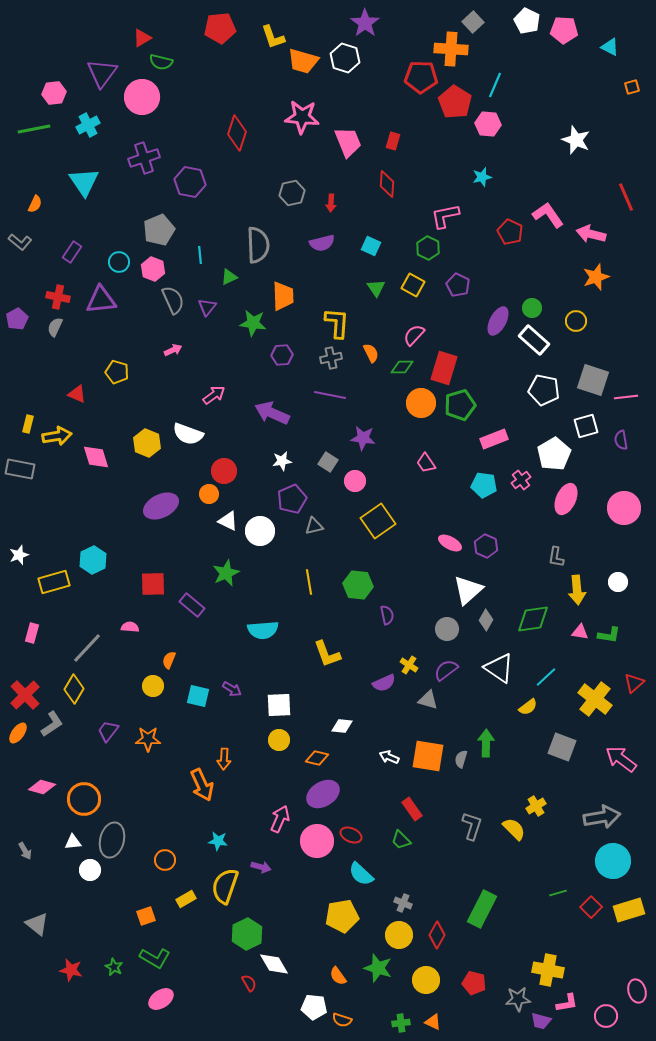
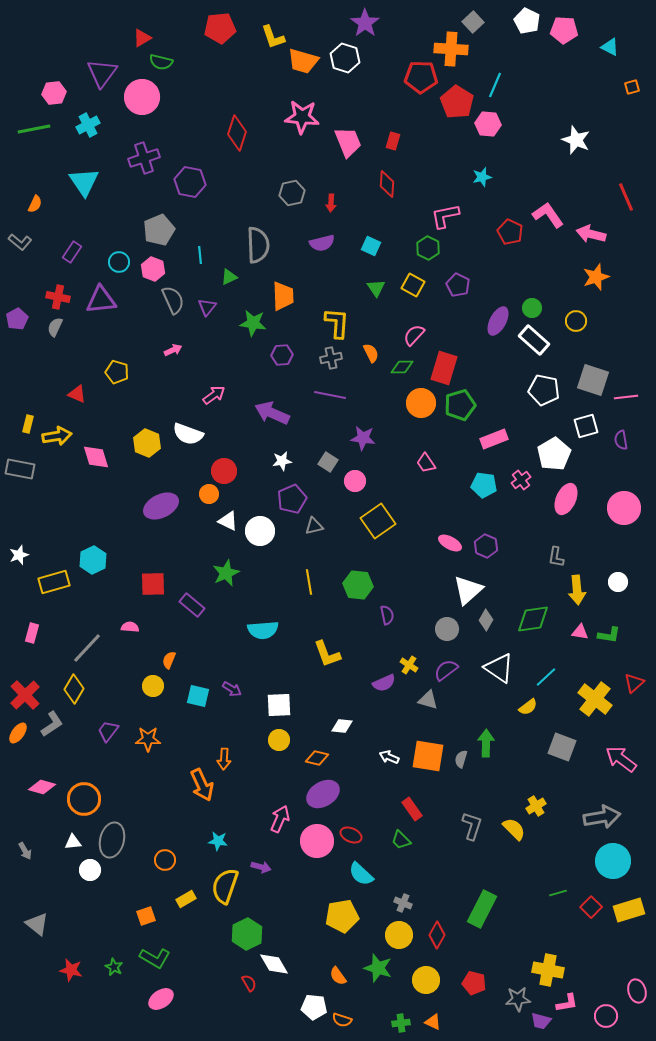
red pentagon at (455, 102): moved 2 px right
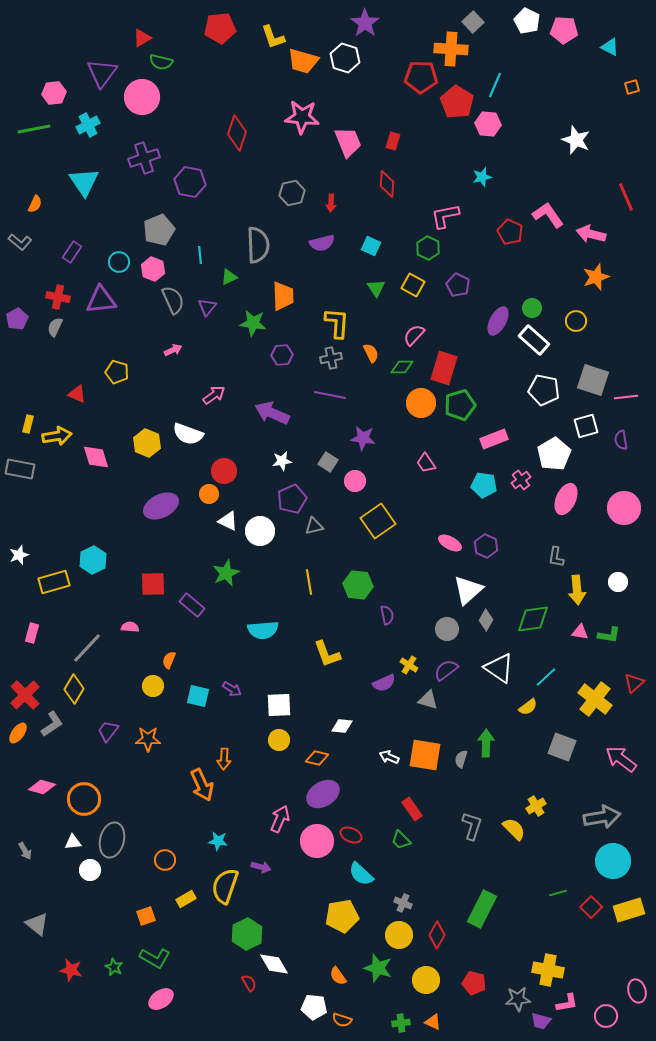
orange square at (428, 756): moved 3 px left, 1 px up
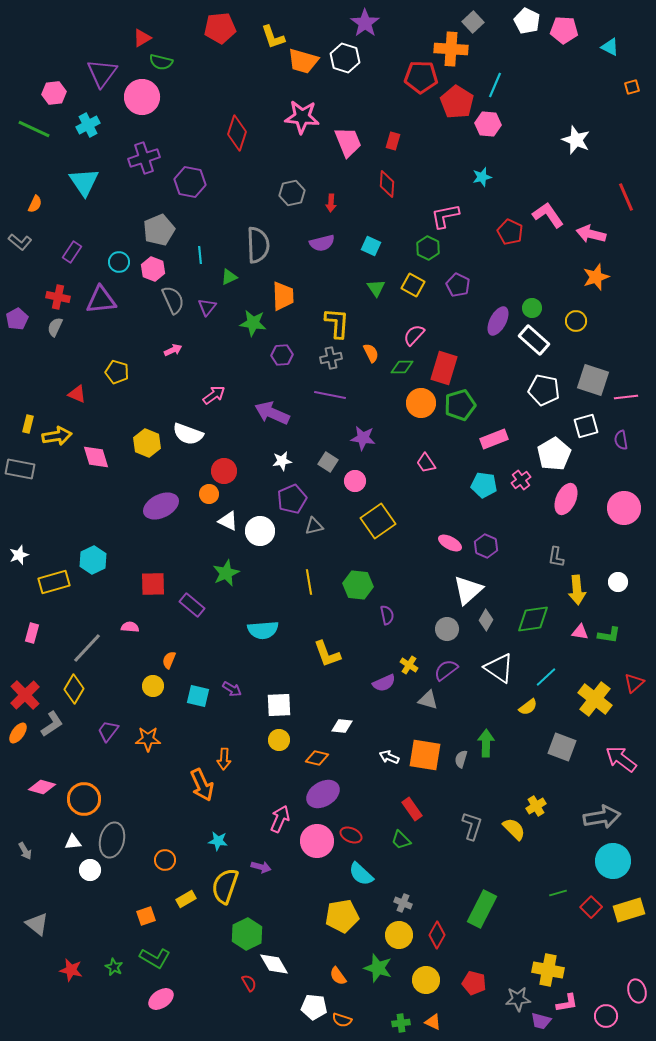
green line at (34, 129): rotated 36 degrees clockwise
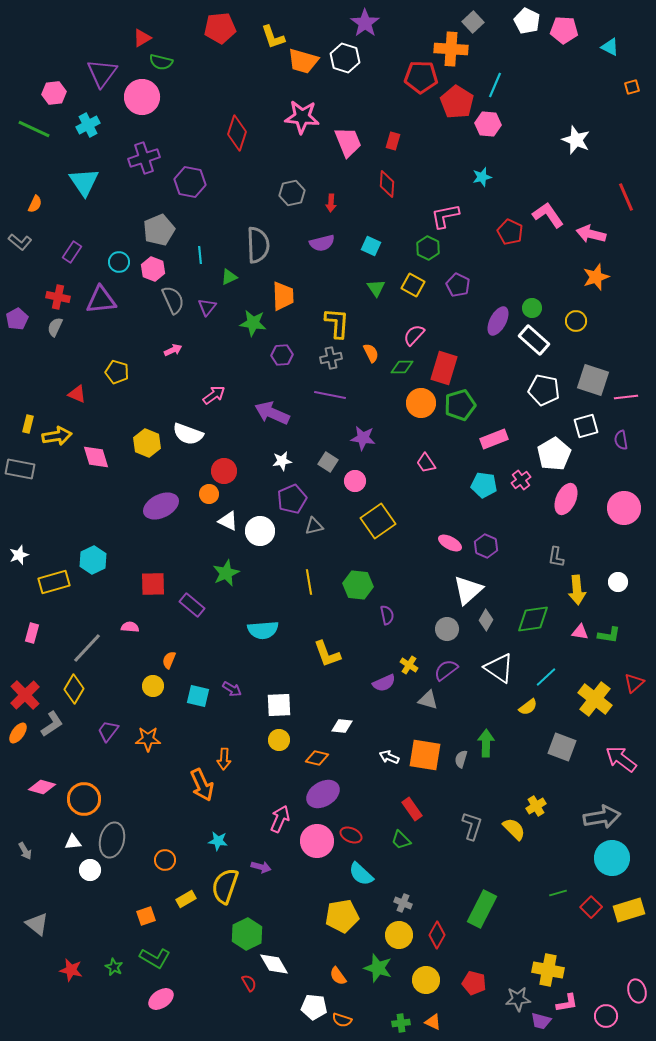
cyan circle at (613, 861): moved 1 px left, 3 px up
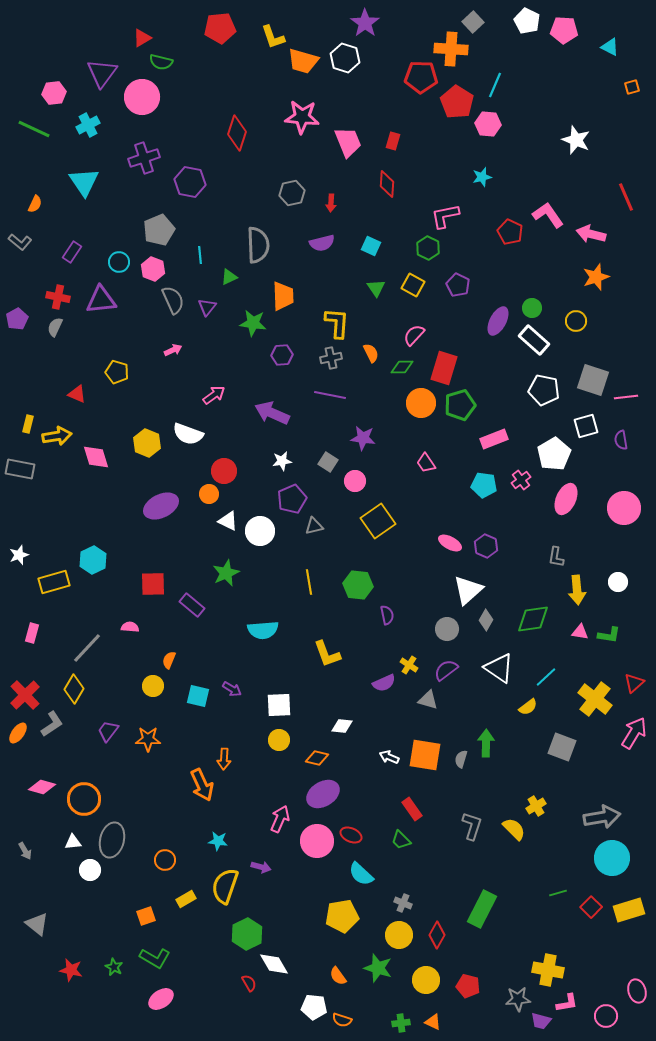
pink arrow at (621, 759): moved 13 px right, 26 px up; rotated 84 degrees clockwise
red pentagon at (474, 983): moved 6 px left, 3 px down
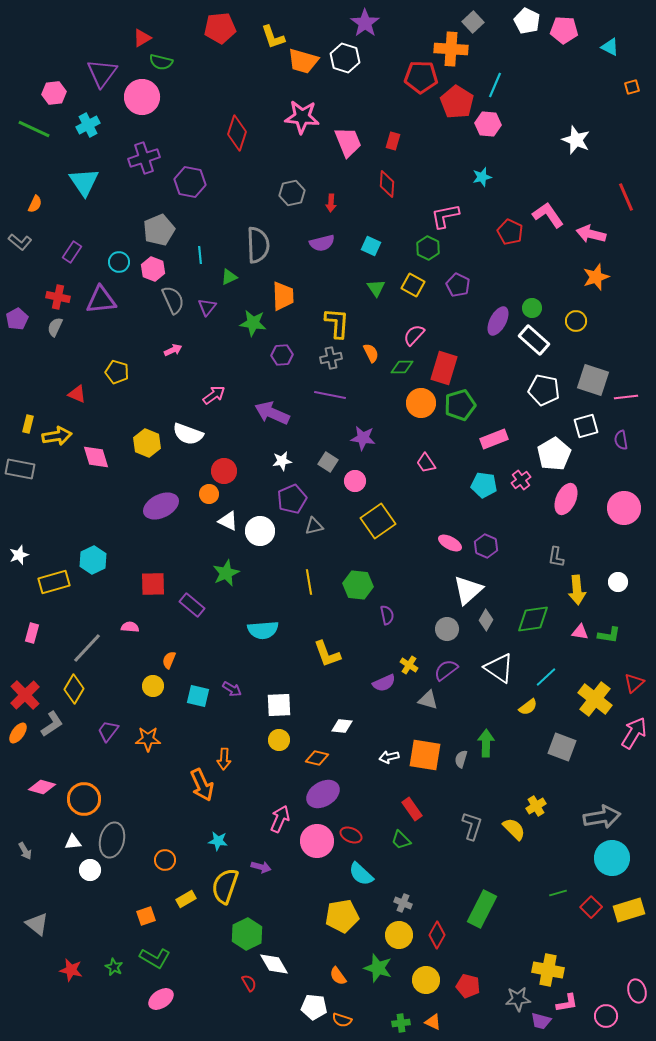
white arrow at (389, 757): rotated 36 degrees counterclockwise
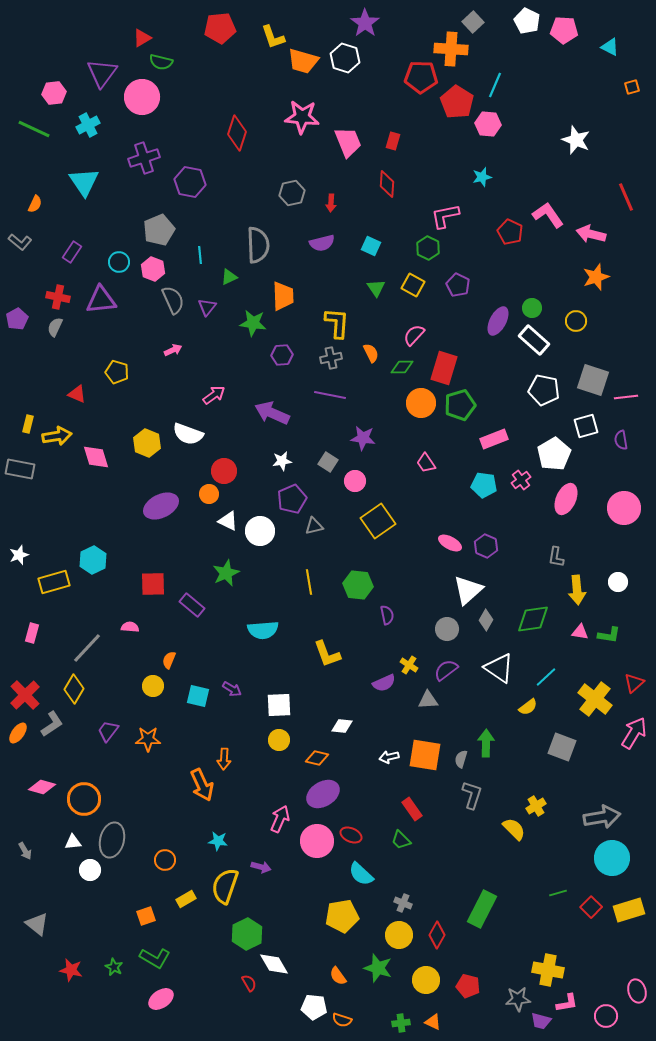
gray triangle at (428, 700): rotated 20 degrees counterclockwise
gray L-shape at (472, 826): moved 31 px up
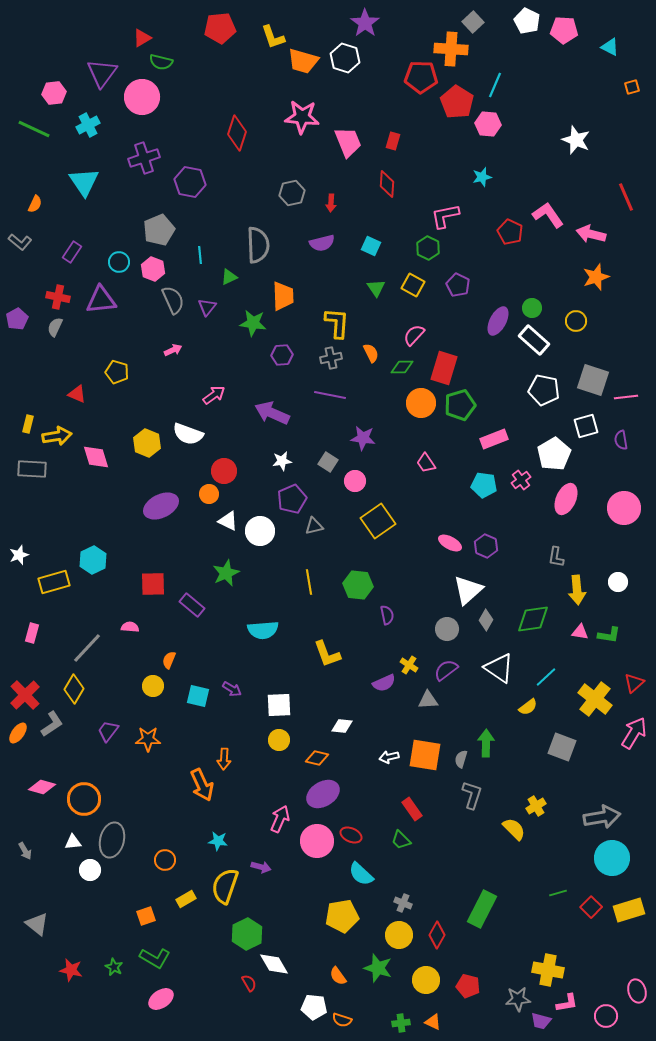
gray rectangle at (20, 469): moved 12 px right; rotated 8 degrees counterclockwise
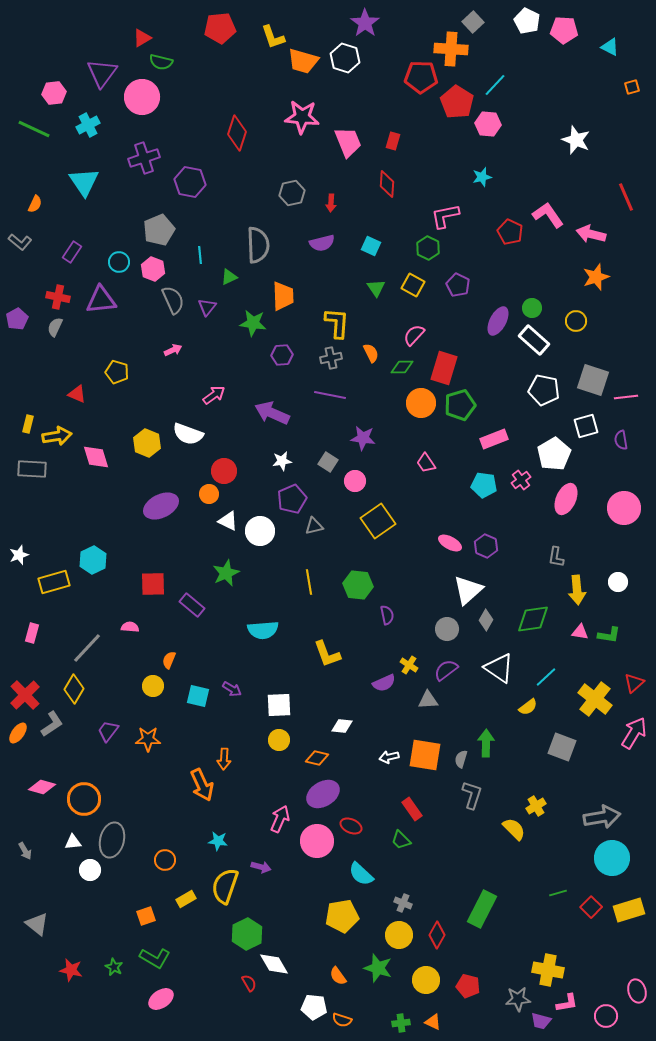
cyan line at (495, 85): rotated 20 degrees clockwise
red ellipse at (351, 835): moved 9 px up
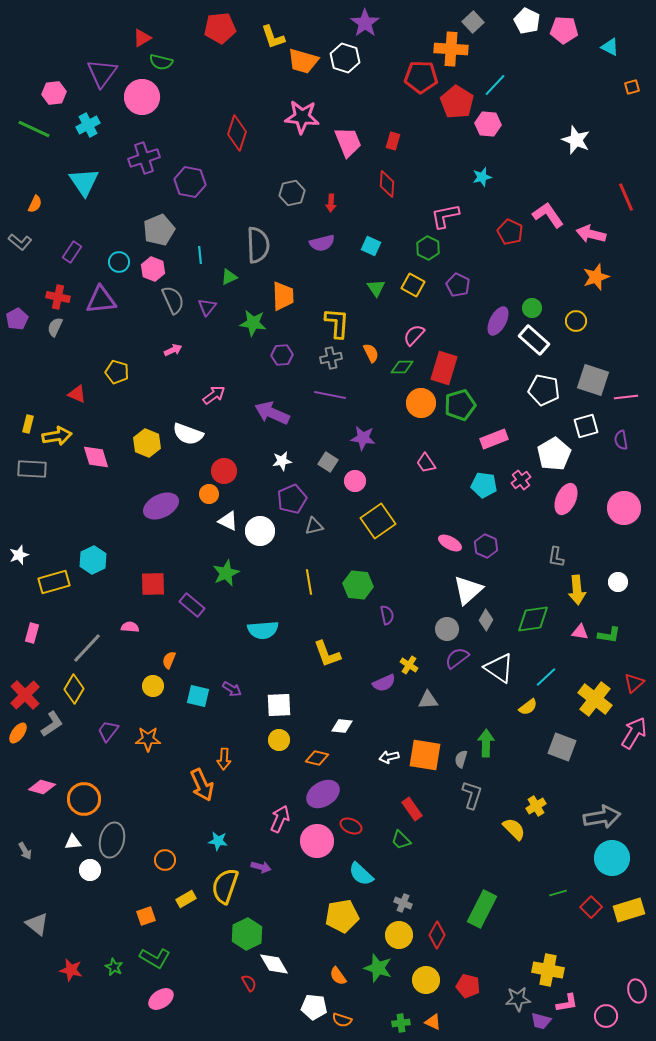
purple semicircle at (446, 670): moved 11 px right, 12 px up
